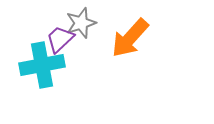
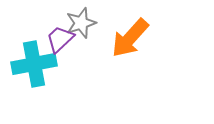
cyan cross: moved 8 px left, 1 px up
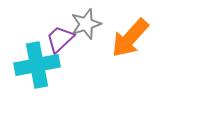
gray star: moved 5 px right, 1 px down
cyan cross: moved 3 px right, 1 px down
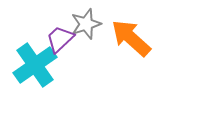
orange arrow: moved 1 px right; rotated 90 degrees clockwise
cyan cross: moved 2 px left; rotated 24 degrees counterclockwise
